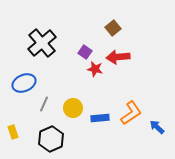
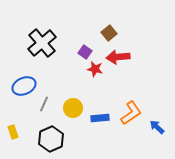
brown square: moved 4 px left, 5 px down
blue ellipse: moved 3 px down
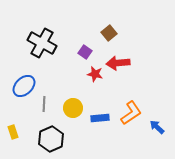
black cross: rotated 20 degrees counterclockwise
red arrow: moved 6 px down
red star: moved 5 px down
blue ellipse: rotated 20 degrees counterclockwise
gray line: rotated 21 degrees counterclockwise
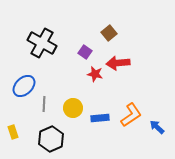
orange L-shape: moved 2 px down
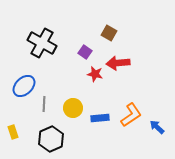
brown square: rotated 21 degrees counterclockwise
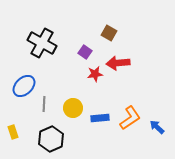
red star: rotated 21 degrees counterclockwise
orange L-shape: moved 1 px left, 3 px down
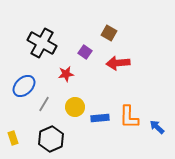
red star: moved 29 px left
gray line: rotated 28 degrees clockwise
yellow circle: moved 2 px right, 1 px up
orange L-shape: moved 1 px left, 1 px up; rotated 125 degrees clockwise
yellow rectangle: moved 6 px down
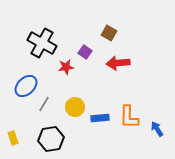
red star: moved 7 px up
blue ellipse: moved 2 px right
blue arrow: moved 2 px down; rotated 14 degrees clockwise
black hexagon: rotated 15 degrees clockwise
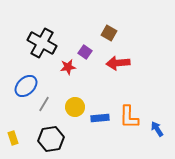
red star: moved 2 px right
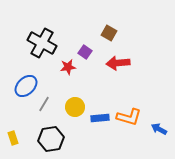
orange L-shape: rotated 75 degrees counterclockwise
blue arrow: moved 2 px right; rotated 28 degrees counterclockwise
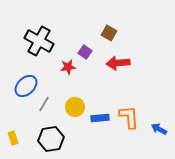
black cross: moved 3 px left, 2 px up
orange L-shape: rotated 110 degrees counterclockwise
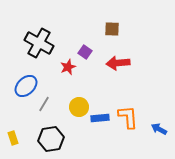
brown square: moved 3 px right, 4 px up; rotated 28 degrees counterclockwise
black cross: moved 2 px down
red star: rotated 14 degrees counterclockwise
yellow circle: moved 4 px right
orange L-shape: moved 1 px left
